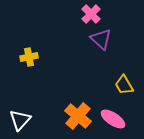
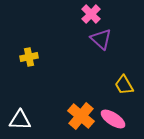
orange cross: moved 3 px right
white triangle: rotated 50 degrees clockwise
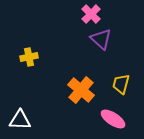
yellow trapezoid: moved 3 px left, 1 px up; rotated 45 degrees clockwise
orange cross: moved 26 px up
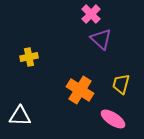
orange cross: moved 1 px left; rotated 8 degrees counterclockwise
white triangle: moved 4 px up
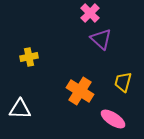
pink cross: moved 1 px left, 1 px up
yellow trapezoid: moved 2 px right, 2 px up
orange cross: moved 1 px down
white triangle: moved 7 px up
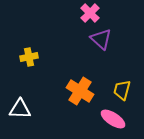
yellow trapezoid: moved 1 px left, 8 px down
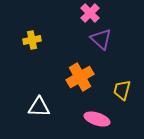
yellow cross: moved 3 px right, 17 px up
orange cross: moved 14 px up; rotated 28 degrees clockwise
white triangle: moved 19 px right, 2 px up
pink ellipse: moved 16 px left; rotated 15 degrees counterclockwise
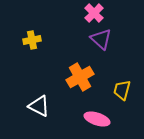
pink cross: moved 4 px right
white triangle: moved 1 px up; rotated 25 degrees clockwise
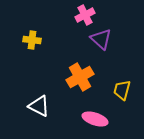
pink cross: moved 9 px left, 2 px down; rotated 18 degrees clockwise
yellow cross: rotated 18 degrees clockwise
pink ellipse: moved 2 px left
